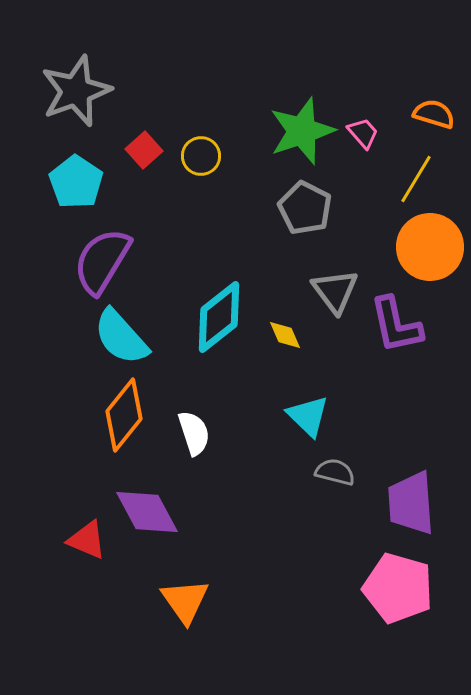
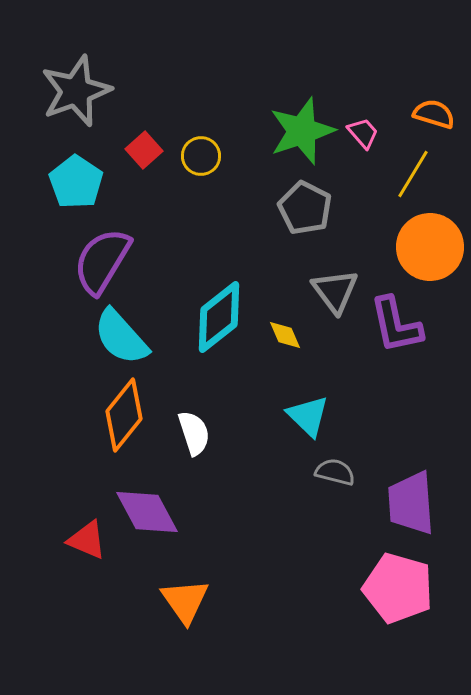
yellow line: moved 3 px left, 5 px up
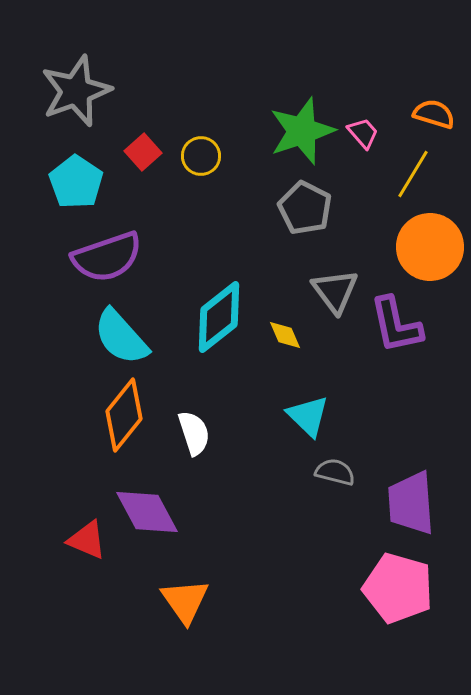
red square: moved 1 px left, 2 px down
purple semicircle: moved 5 px right, 4 px up; rotated 140 degrees counterclockwise
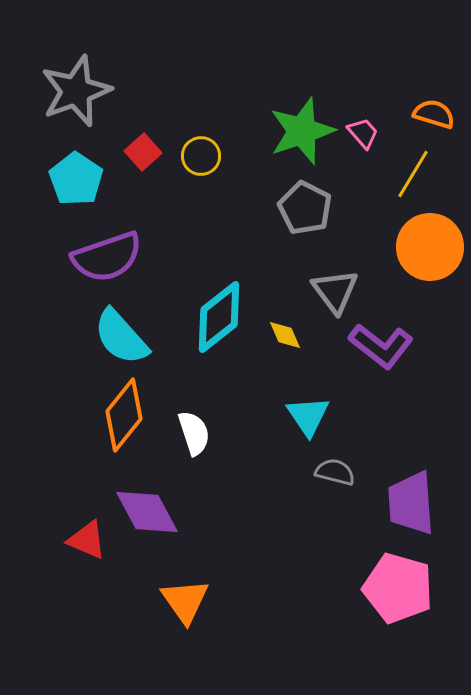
cyan pentagon: moved 3 px up
purple L-shape: moved 15 px left, 21 px down; rotated 40 degrees counterclockwise
cyan triangle: rotated 12 degrees clockwise
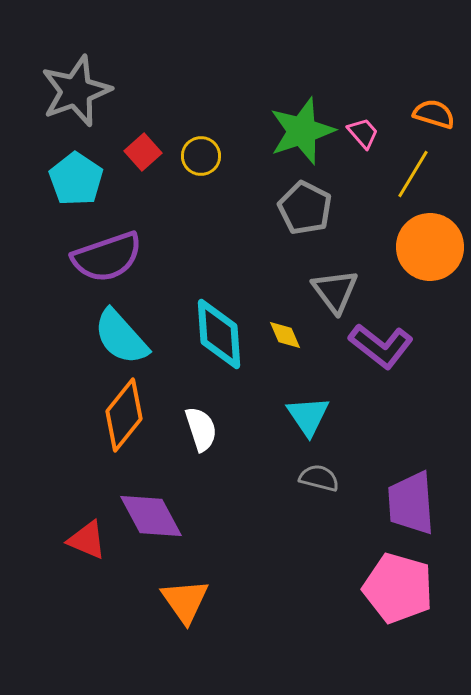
cyan diamond: moved 17 px down; rotated 56 degrees counterclockwise
white semicircle: moved 7 px right, 4 px up
gray semicircle: moved 16 px left, 6 px down
purple diamond: moved 4 px right, 4 px down
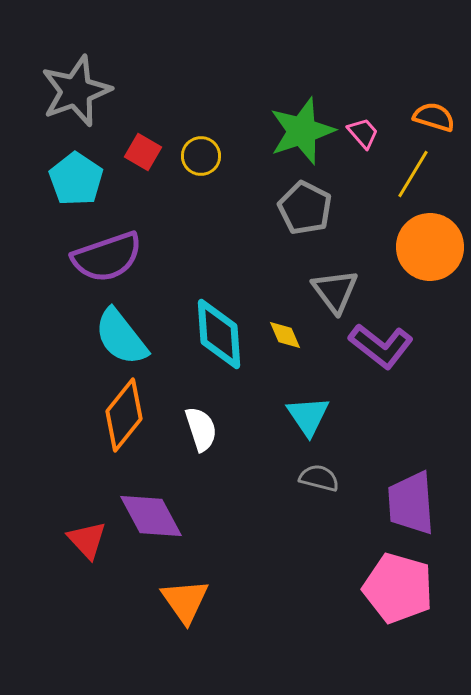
orange semicircle: moved 3 px down
red square: rotated 18 degrees counterclockwise
cyan semicircle: rotated 4 degrees clockwise
red triangle: rotated 24 degrees clockwise
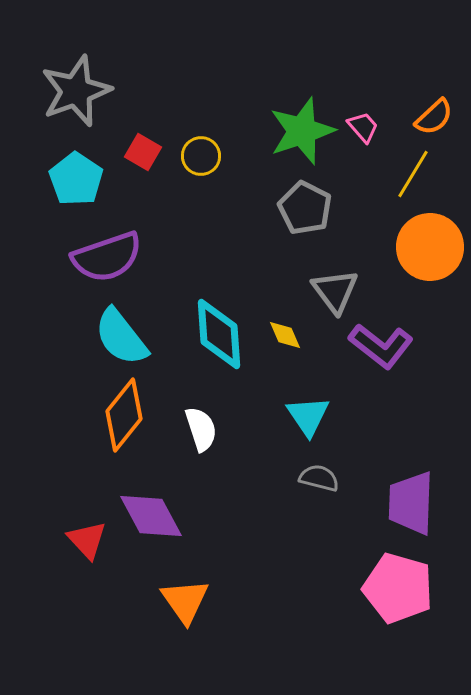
orange semicircle: rotated 120 degrees clockwise
pink trapezoid: moved 6 px up
purple trapezoid: rotated 6 degrees clockwise
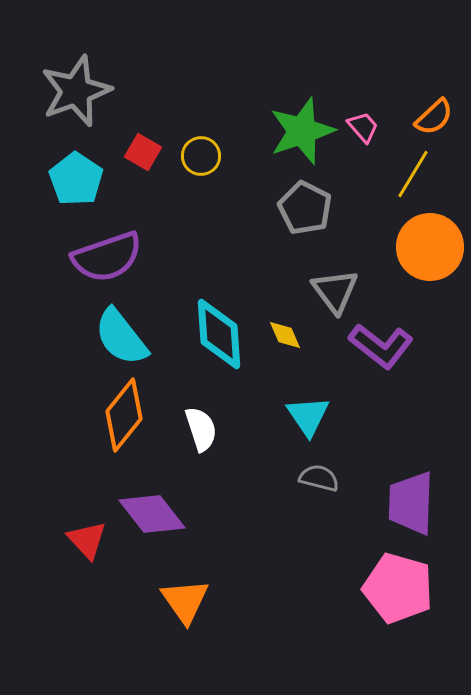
purple diamond: moved 1 px right, 2 px up; rotated 10 degrees counterclockwise
